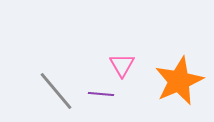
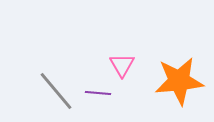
orange star: rotated 18 degrees clockwise
purple line: moved 3 px left, 1 px up
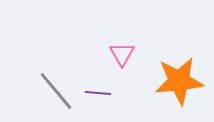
pink triangle: moved 11 px up
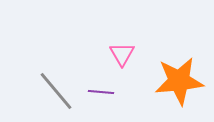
purple line: moved 3 px right, 1 px up
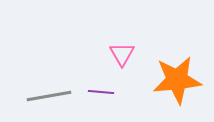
orange star: moved 2 px left, 1 px up
gray line: moved 7 px left, 5 px down; rotated 60 degrees counterclockwise
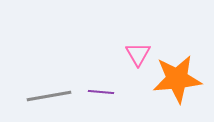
pink triangle: moved 16 px right
orange star: moved 1 px up
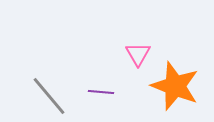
orange star: moved 2 px left, 7 px down; rotated 27 degrees clockwise
gray line: rotated 60 degrees clockwise
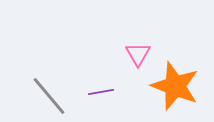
purple line: rotated 15 degrees counterclockwise
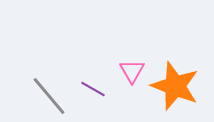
pink triangle: moved 6 px left, 17 px down
purple line: moved 8 px left, 3 px up; rotated 40 degrees clockwise
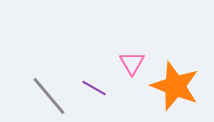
pink triangle: moved 8 px up
purple line: moved 1 px right, 1 px up
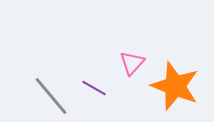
pink triangle: rotated 12 degrees clockwise
gray line: moved 2 px right
